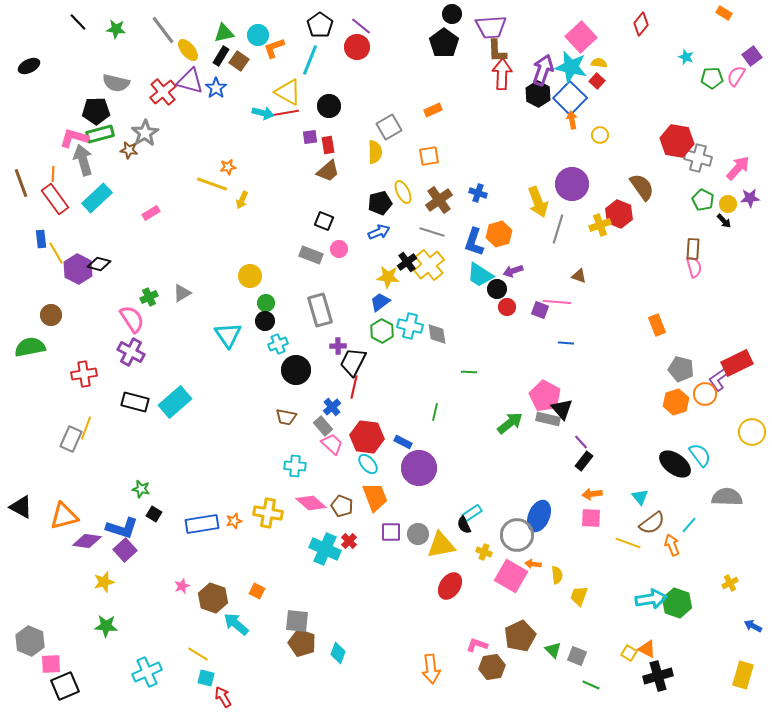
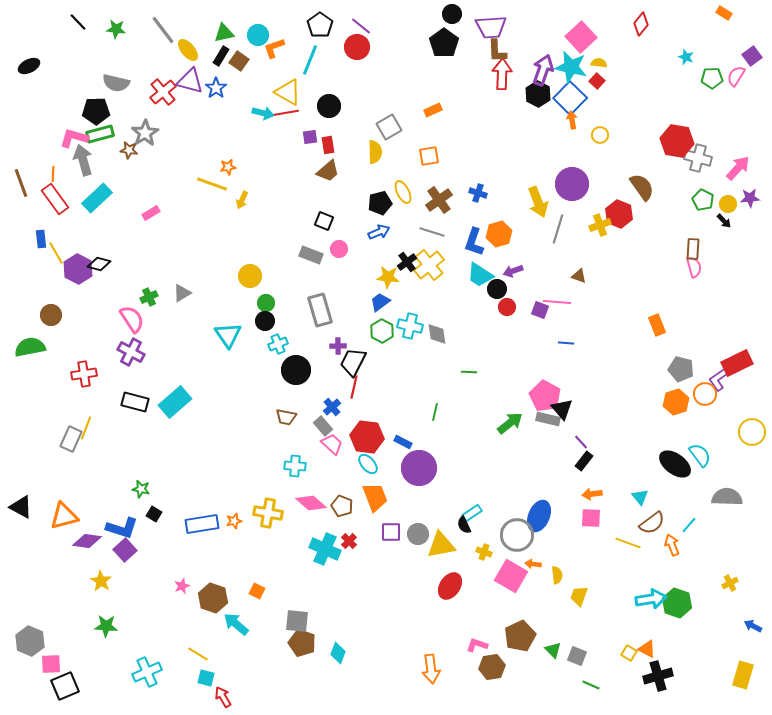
yellow star at (104, 582): moved 3 px left, 1 px up; rotated 25 degrees counterclockwise
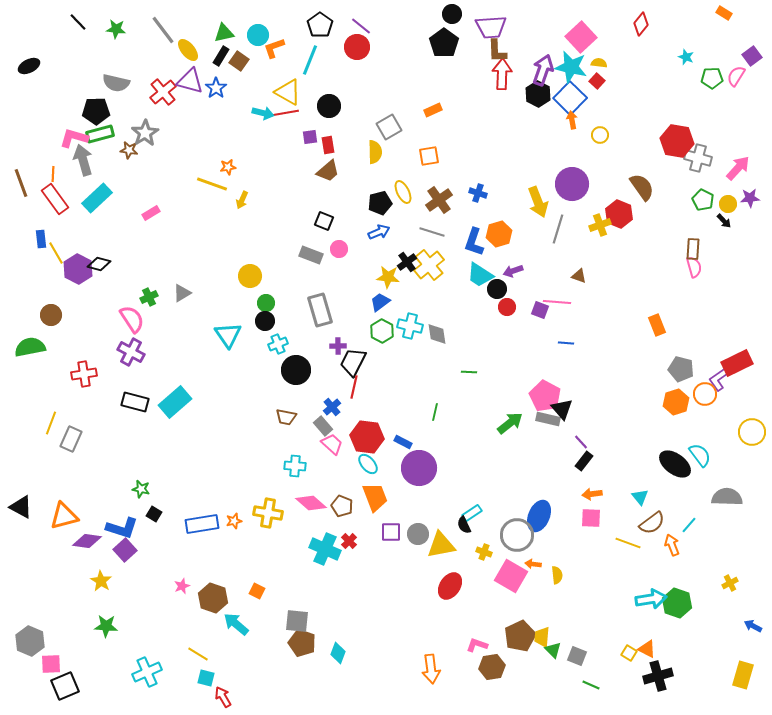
yellow line at (86, 428): moved 35 px left, 5 px up
yellow trapezoid at (579, 596): moved 37 px left, 41 px down; rotated 15 degrees counterclockwise
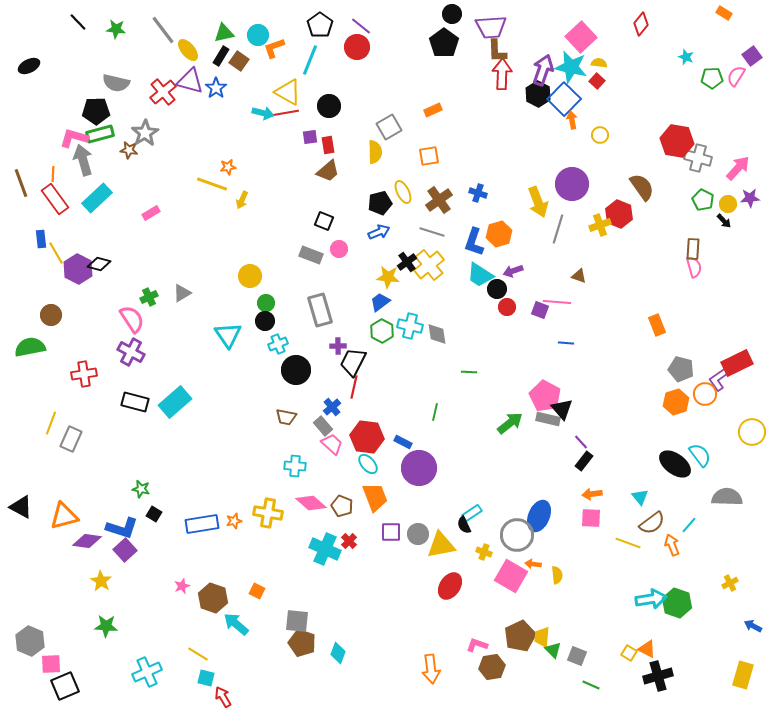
blue square at (570, 98): moved 6 px left, 1 px down
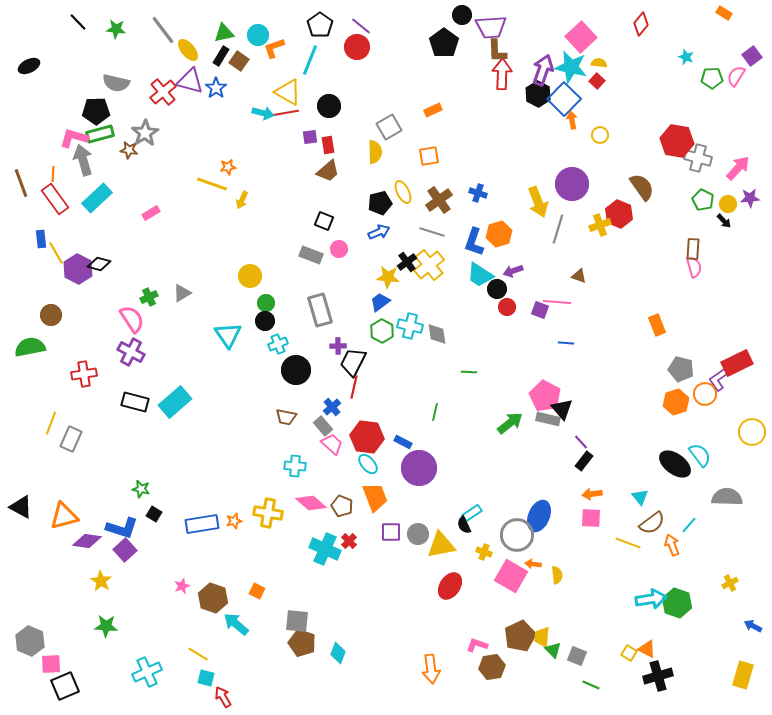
black circle at (452, 14): moved 10 px right, 1 px down
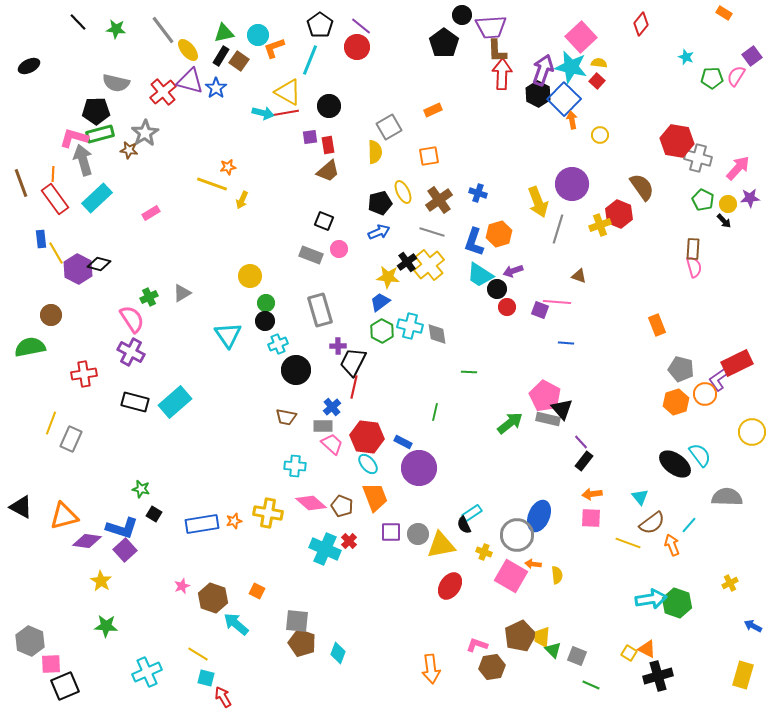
gray rectangle at (323, 426): rotated 48 degrees counterclockwise
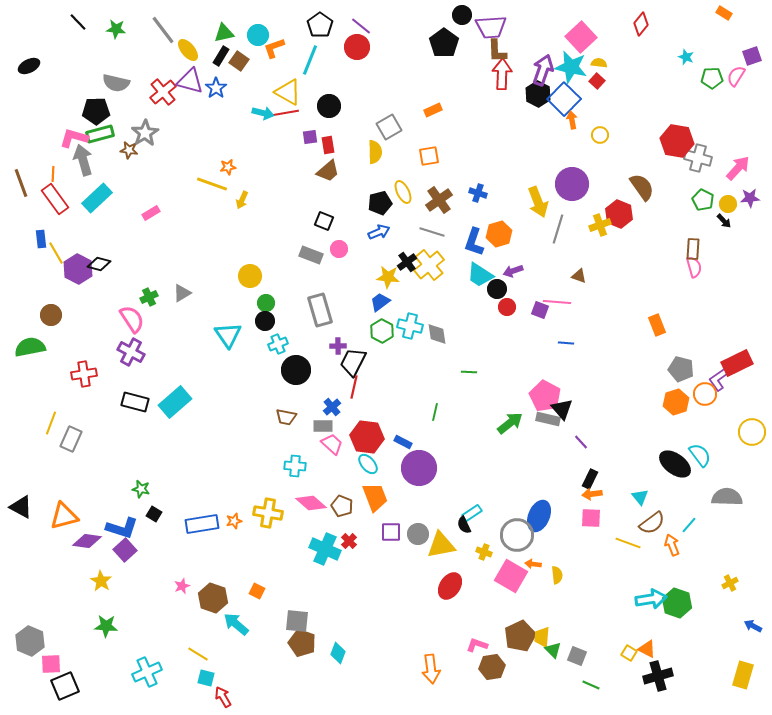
purple square at (752, 56): rotated 18 degrees clockwise
black rectangle at (584, 461): moved 6 px right, 18 px down; rotated 12 degrees counterclockwise
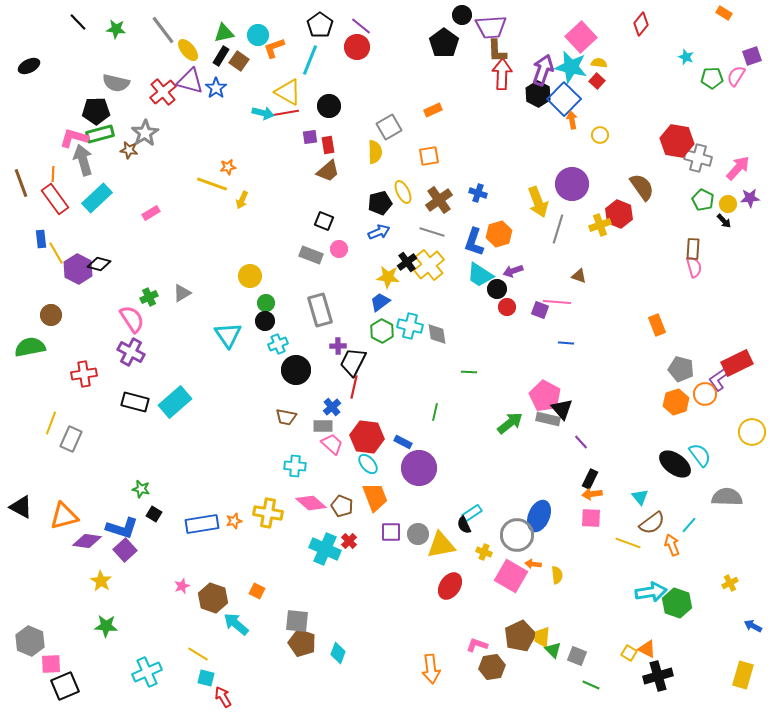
cyan arrow at (651, 599): moved 7 px up
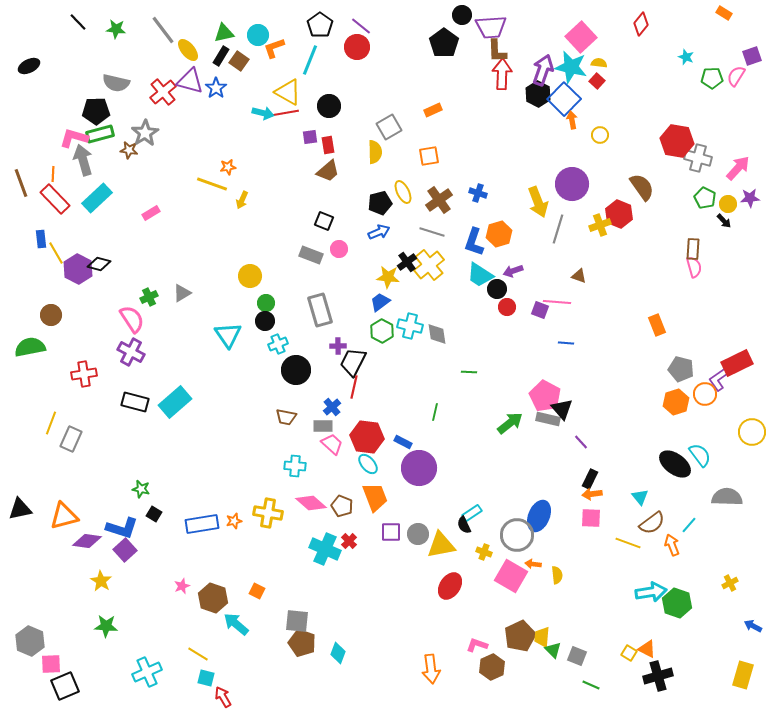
red rectangle at (55, 199): rotated 8 degrees counterclockwise
green pentagon at (703, 200): moved 2 px right, 2 px up
black triangle at (21, 507): moved 1 px left, 2 px down; rotated 40 degrees counterclockwise
brown hexagon at (492, 667): rotated 15 degrees counterclockwise
